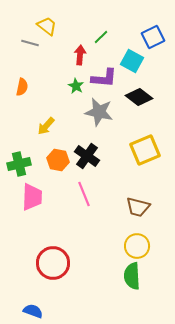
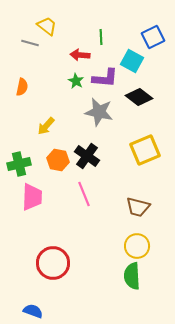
green line: rotated 49 degrees counterclockwise
red arrow: rotated 90 degrees counterclockwise
purple L-shape: moved 1 px right
green star: moved 5 px up
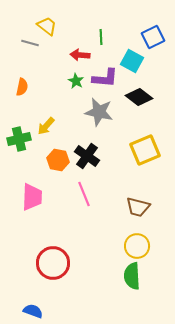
green cross: moved 25 px up
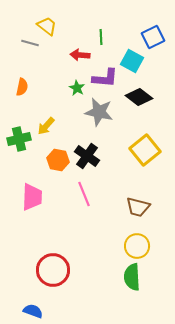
green star: moved 1 px right, 7 px down
yellow square: rotated 16 degrees counterclockwise
red circle: moved 7 px down
green semicircle: moved 1 px down
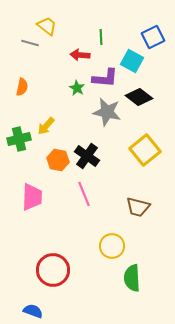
gray star: moved 8 px right
yellow circle: moved 25 px left
green semicircle: moved 1 px down
